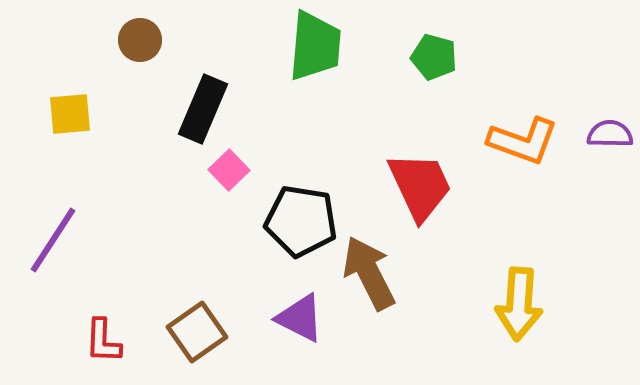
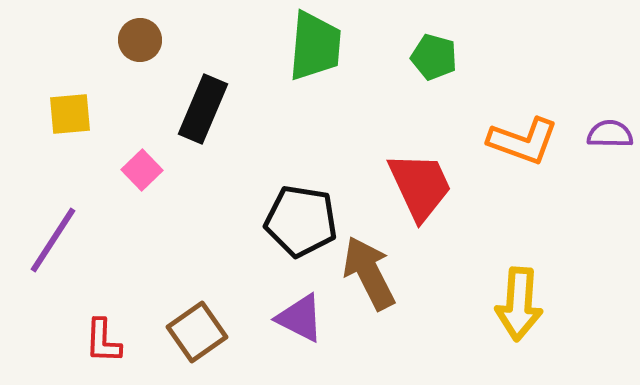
pink square: moved 87 px left
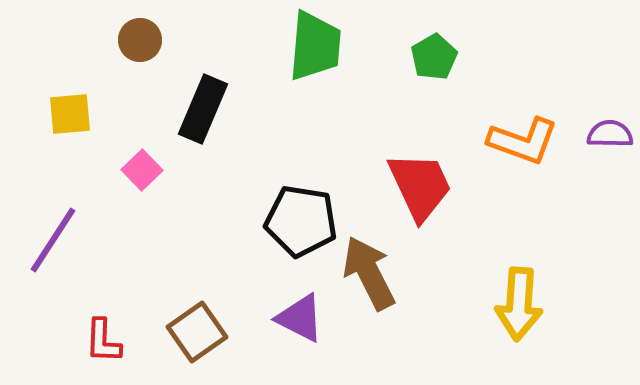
green pentagon: rotated 27 degrees clockwise
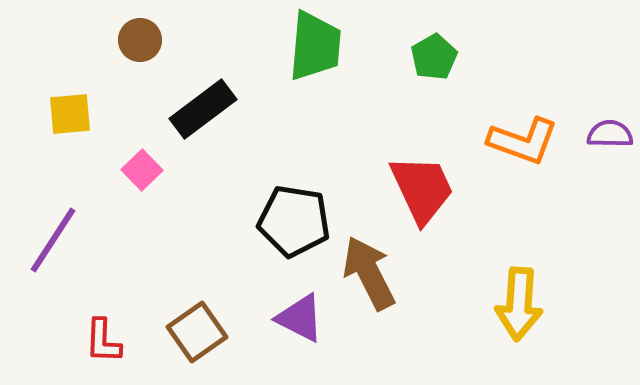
black rectangle: rotated 30 degrees clockwise
red trapezoid: moved 2 px right, 3 px down
black pentagon: moved 7 px left
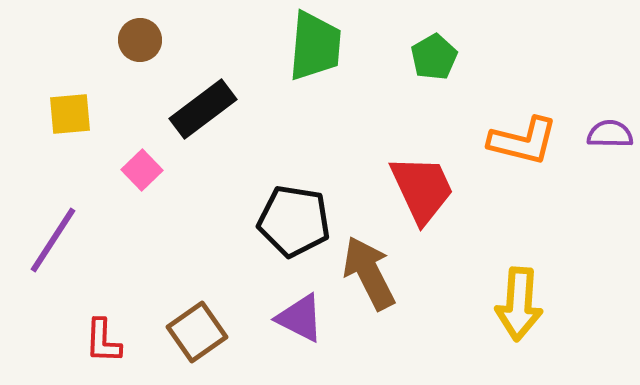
orange L-shape: rotated 6 degrees counterclockwise
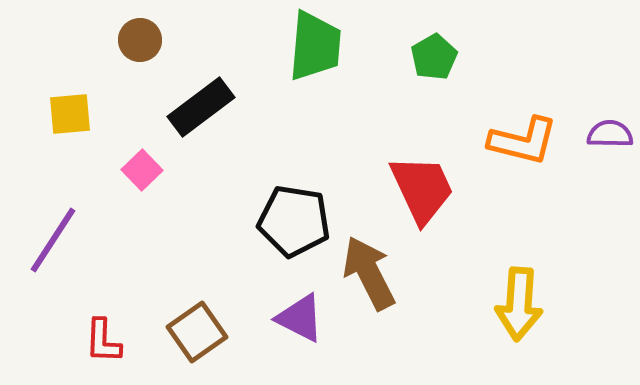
black rectangle: moved 2 px left, 2 px up
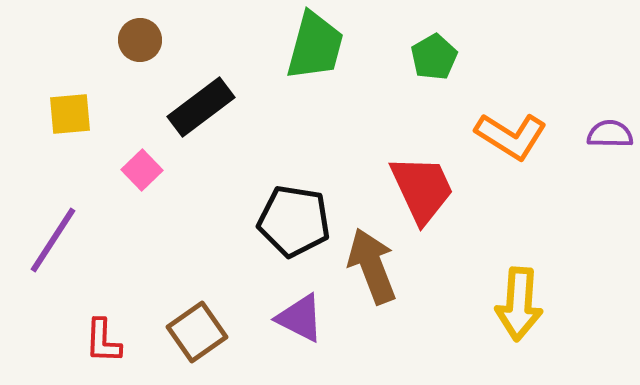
green trapezoid: rotated 10 degrees clockwise
orange L-shape: moved 12 px left, 5 px up; rotated 18 degrees clockwise
brown arrow: moved 3 px right, 7 px up; rotated 6 degrees clockwise
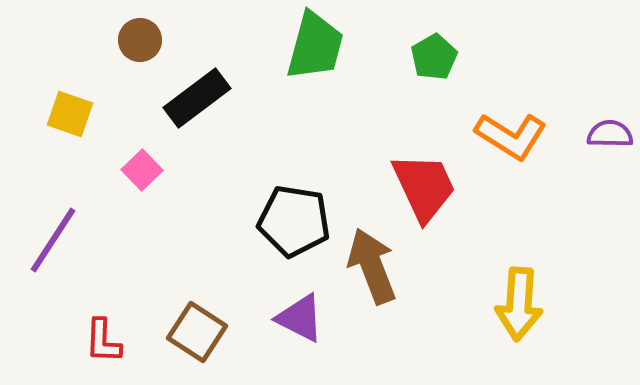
black rectangle: moved 4 px left, 9 px up
yellow square: rotated 24 degrees clockwise
red trapezoid: moved 2 px right, 2 px up
brown square: rotated 22 degrees counterclockwise
